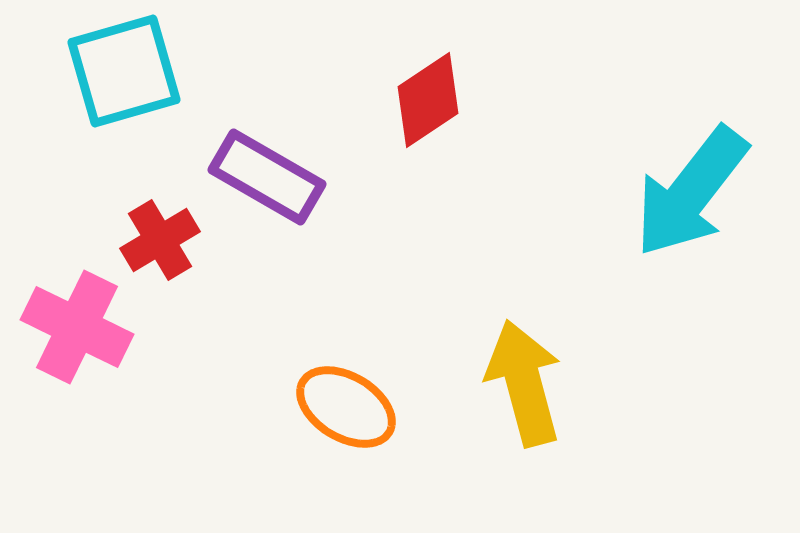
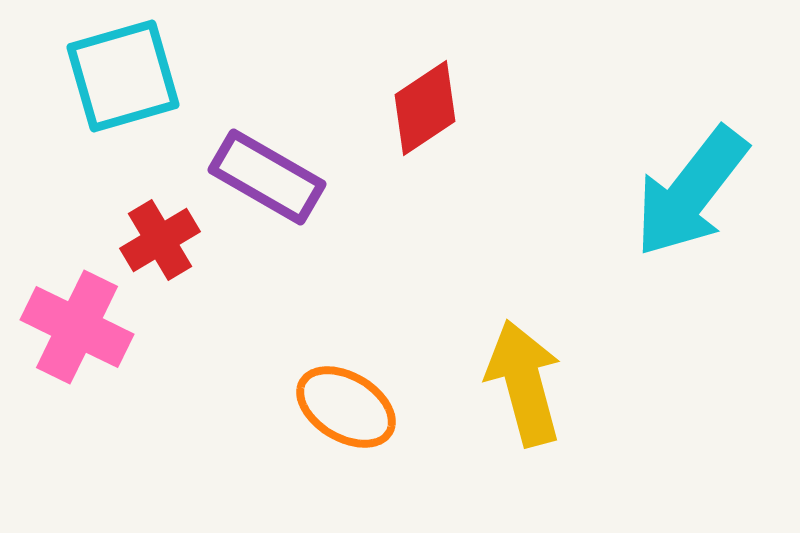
cyan square: moved 1 px left, 5 px down
red diamond: moved 3 px left, 8 px down
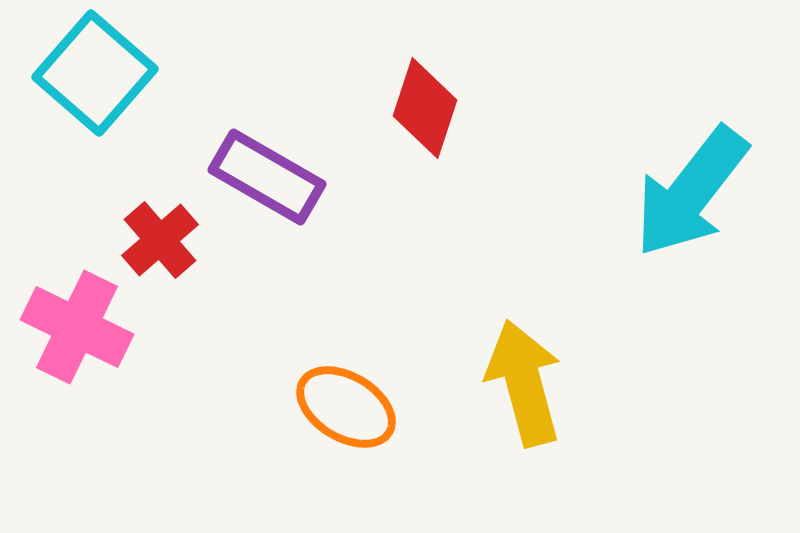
cyan square: moved 28 px left, 3 px up; rotated 33 degrees counterclockwise
red diamond: rotated 38 degrees counterclockwise
red cross: rotated 10 degrees counterclockwise
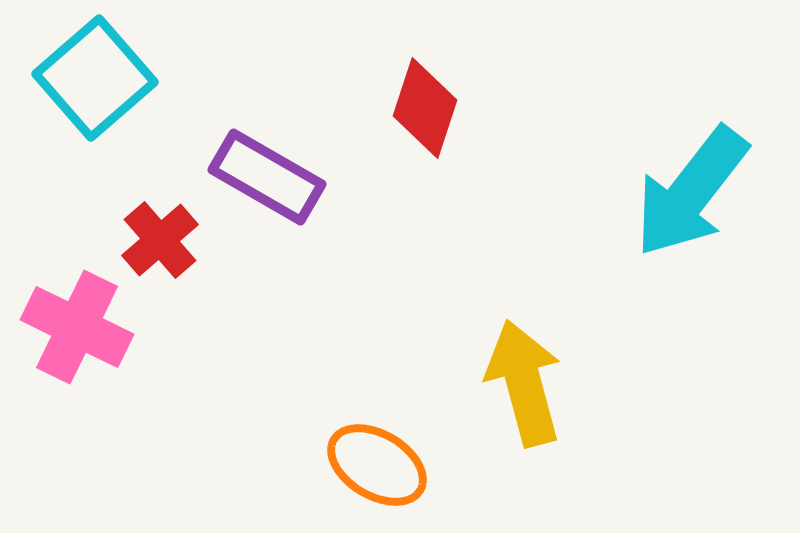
cyan square: moved 5 px down; rotated 8 degrees clockwise
orange ellipse: moved 31 px right, 58 px down
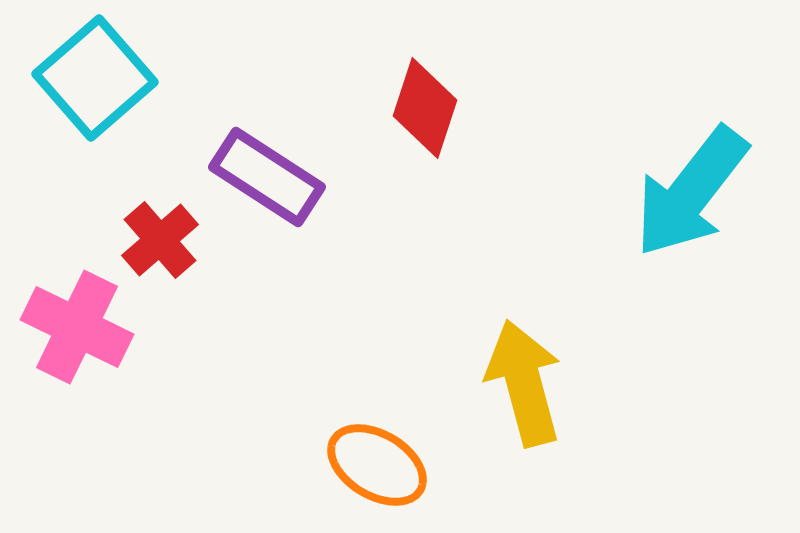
purple rectangle: rotated 3 degrees clockwise
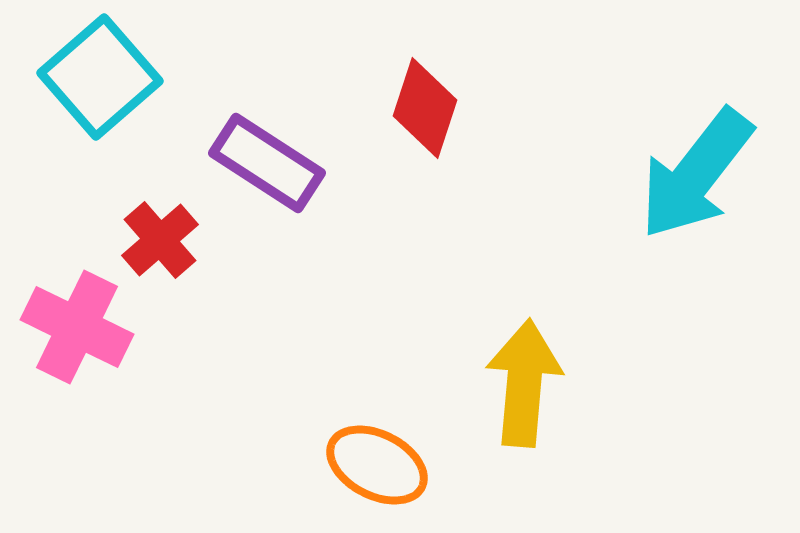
cyan square: moved 5 px right, 1 px up
purple rectangle: moved 14 px up
cyan arrow: moved 5 px right, 18 px up
yellow arrow: rotated 20 degrees clockwise
orange ellipse: rotated 4 degrees counterclockwise
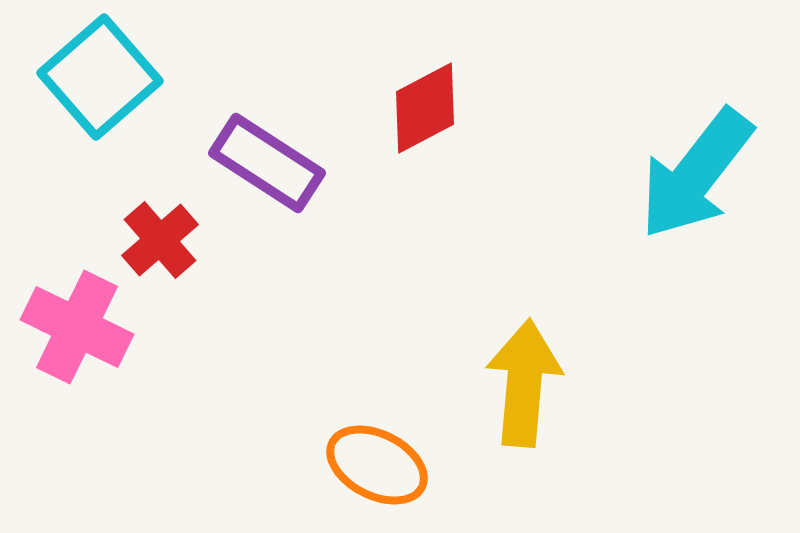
red diamond: rotated 44 degrees clockwise
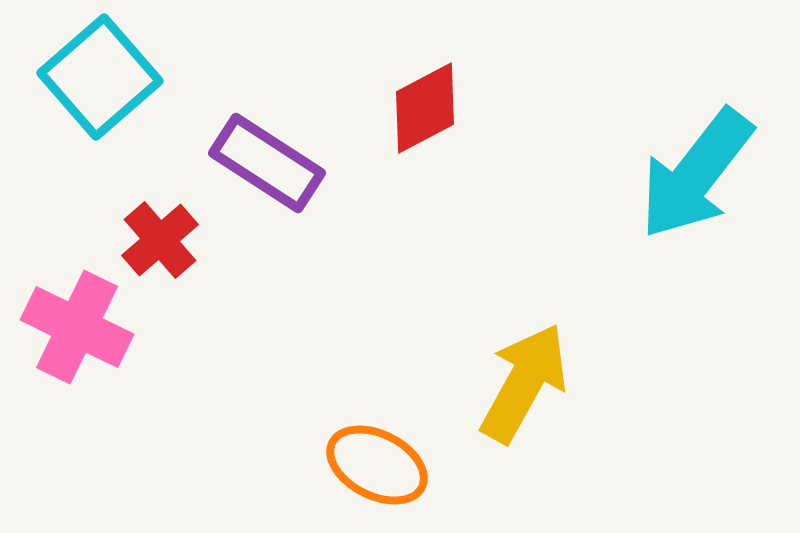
yellow arrow: rotated 24 degrees clockwise
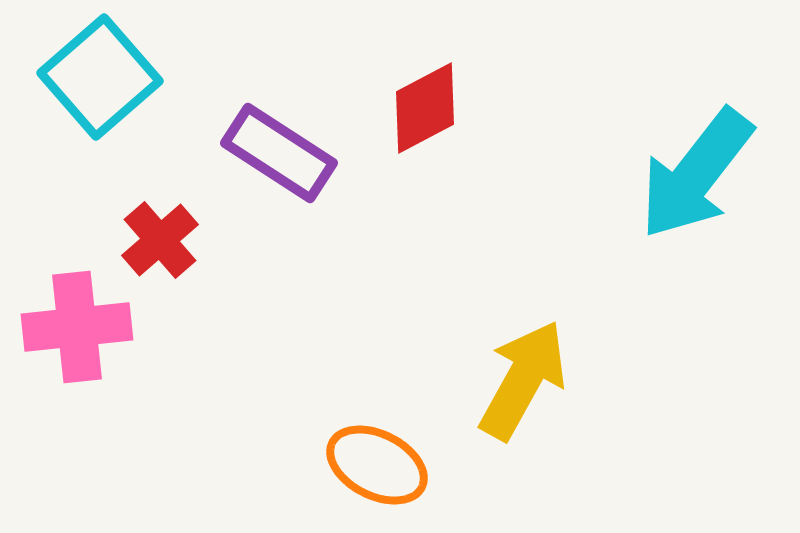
purple rectangle: moved 12 px right, 10 px up
pink cross: rotated 32 degrees counterclockwise
yellow arrow: moved 1 px left, 3 px up
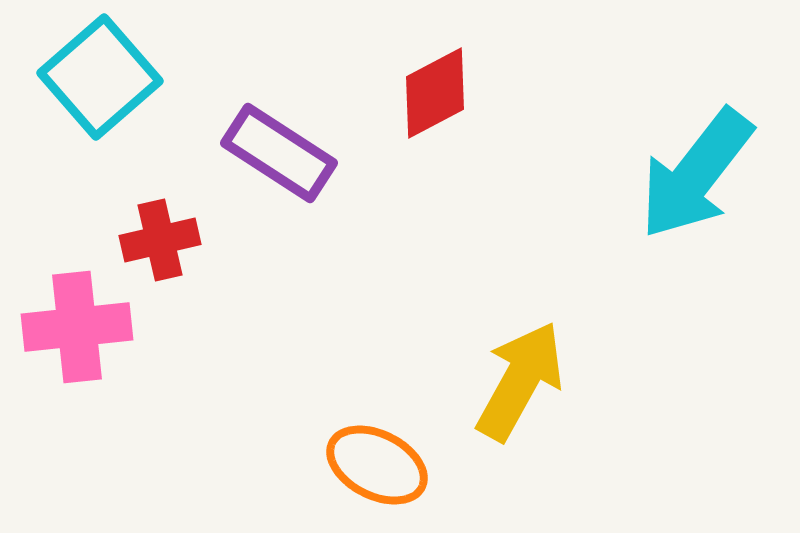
red diamond: moved 10 px right, 15 px up
red cross: rotated 28 degrees clockwise
yellow arrow: moved 3 px left, 1 px down
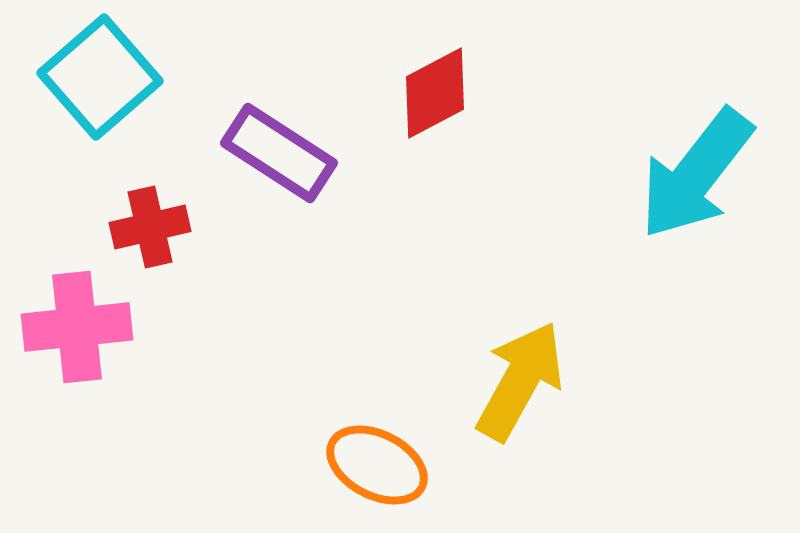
red cross: moved 10 px left, 13 px up
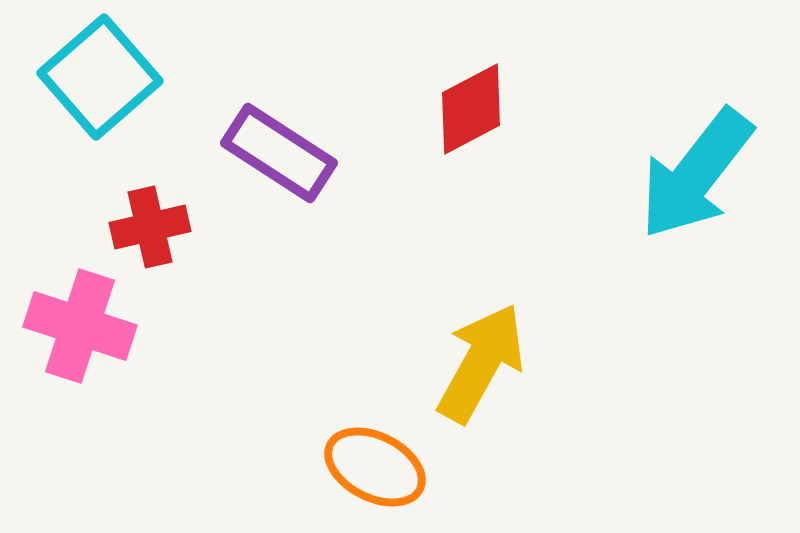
red diamond: moved 36 px right, 16 px down
pink cross: moved 3 px right, 1 px up; rotated 24 degrees clockwise
yellow arrow: moved 39 px left, 18 px up
orange ellipse: moved 2 px left, 2 px down
